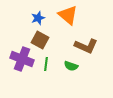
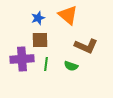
brown square: rotated 30 degrees counterclockwise
purple cross: rotated 25 degrees counterclockwise
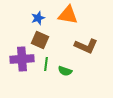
orange triangle: rotated 30 degrees counterclockwise
brown square: rotated 24 degrees clockwise
green semicircle: moved 6 px left, 5 px down
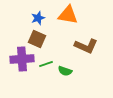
brown square: moved 3 px left, 1 px up
green line: rotated 64 degrees clockwise
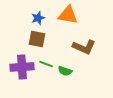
brown square: rotated 12 degrees counterclockwise
brown L-shape: moved 2 px left, 1 px down
purple cross: moved 8 px down
green line: rotated 40 degrees clockwise
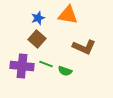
brown square: rotated 30 degrees clockwise
purple cross: moved 1 px up; rotated 10 degrees clockwise
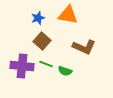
brown square: moved 5 px right, 2 px down
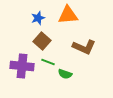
orange triangle: rotated 15 degrees counterclockwise
green line: moved 2 px right, 2 px up
green semicircle: moved 3 px down
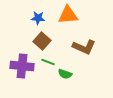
blue star: rotated 24 degrees clockwise
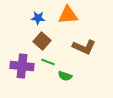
green semicircle: moved 2 px down
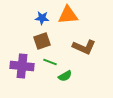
blue star: moved 4 px right
brown square: rotated 30 degrees clockwise
green line: moved 2 px right
green semicircle: rotated 48 degrees counterclockwise
